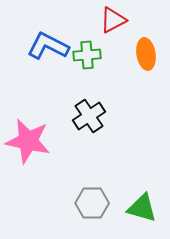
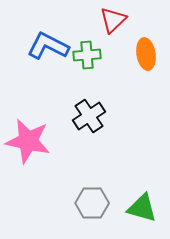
red triangle: rotated 16 degrees counterclockwise
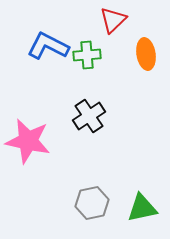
gray hexagon: rotated 12 degrees counterclockwise
green triangle: rotated 28 degrees counterclockwise
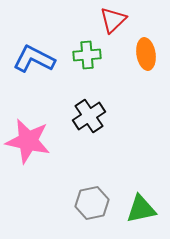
blue L-shape: moved 14 px left, 13 px down
green triangle: moved 1 px left, 1 px down
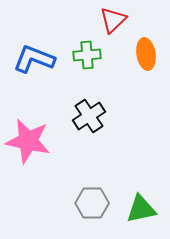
blue L-shape: rotated 6 degrees counterclockwise
gray hexagon: rotated 12 degrees clockwise
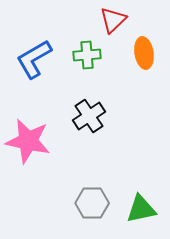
orange ellipse: moved 2 px left, 1 px up
blue L-shape: rotated 51 degrees counterclockwise
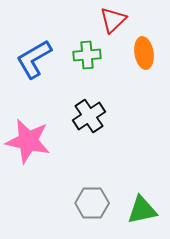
green triangle: moved 1 px right, 1 px down
